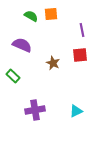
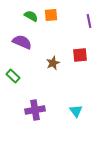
orange square: moved 1 px down
purple line: moved 7 px right, 9 px up
purple semicircle: moved 3 px up
brown star: rotated 24 degrees clockwise
cyan triangle: rotated 40 degrees counterclockwise
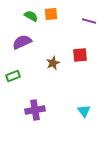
orange square: moved 1 px up
purple line: rotated 64 degrees counterclockwise
purple semicircle: rotated 48 degrees counterclockwise
green rectangle: rotated 64 degrees counterclockwise
cyan triangle: moved 8 px right
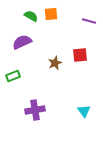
brown star: moved 2 px right
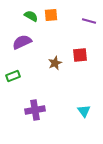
orange square: moved 1 px down
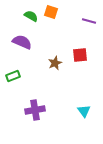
orange square: moved 3 px up; rotated 24 degrees clockwise
purple semicircle: rotated 48 degrees clockwise
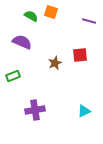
cyan triangle: rotated 40 degrees clockwise
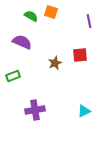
purple line: rotated 64 degrees clockwise
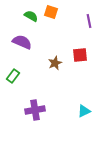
green rectangle: rotated 32 degrees counterclockwise
